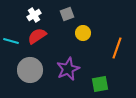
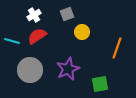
yellow circle: moved 1 px left, 1 px up
cyan line: moved 1 px right
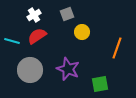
purple star: rotated 25 degrees counterclockwise
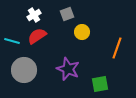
gray circle: moved 6 px left
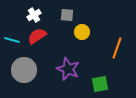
gray square: moved 1 px down; rotated 24 degrees clockwise
cyan line: moved 1 px up
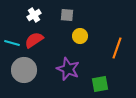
yellow circle: moved 2 px left, 4 px down
red semicircle: moved 3 px left, 4 px down
cyan line: moved 3 px down
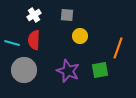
red semicircle: rotated 54 degrees counterclockwise
orange line: moved 1 px right
purple star: moved 2 px down
green square: moved 14 px up
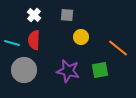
white cross: rotated 16 degrees counterclockwise
yellow circle: moved 1 px right, 1 px down
orange line: rotated 70 degrees counterclockwise
purple star: rotated 10 degrees counterclockwise
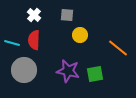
yellow circle: moved 1 px left, 2 px up
green square: moved 5 px left, 4 px down
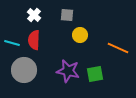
orange line: rotated 15 degrees counterclockwise
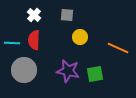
yellow circle: moved 2 px down
cyan line: rotated 14 degrees counterclockwise
